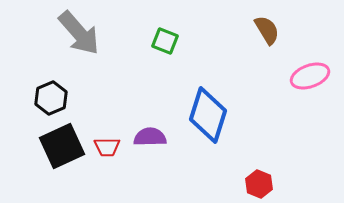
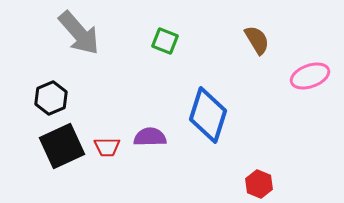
brown semicircle: moved 10 px left, 10 px down
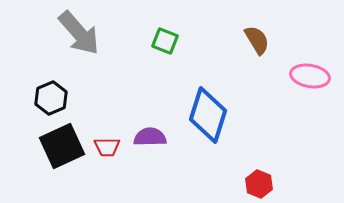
pink ellipse: rotated 30 degrees clockwise
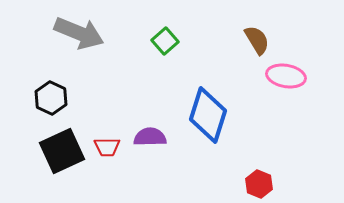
gray arrow: rotated 27 degrees counterclockwise
green square: rotated 28 degrees clockwise
pink ellipse: moved 24 px left
black hexagon: rotated 12 degrees counterclockwise
black square: moved 5 px down
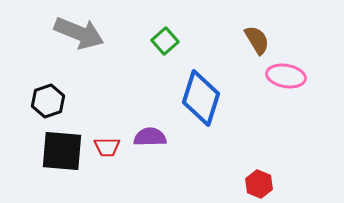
black hexagon: moved 3 px left, 3 px down; rotated 16 degrees clockwise
blue diamond: moved 7 px left, 17 px up
black square: rotated 30 degrees clockwise
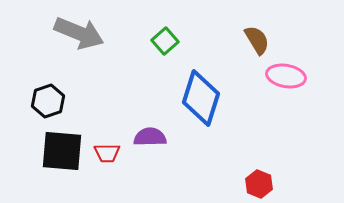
red trapezoid: moved 6 px down
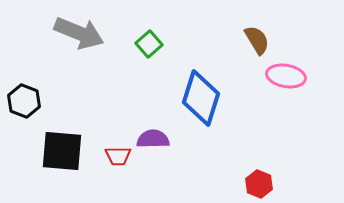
green square: moved 16 px left, 3 px down
black hexagon: moved 24 px left; rotated 20 degrees counterclockwise
purple semicircle: moved 3 px right, 2 px down
red trapezoid: moved 11 px right, 3 px down
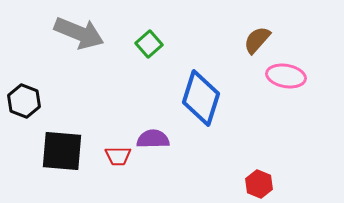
brown semicircle: rotated 108 degrees counterclockwise
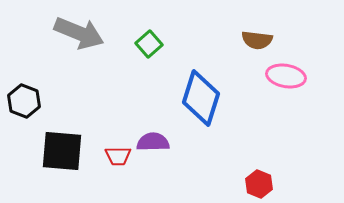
brown semicircle: rotated 124 degrees counterclockwise
purple semicircle: moved 3 px down
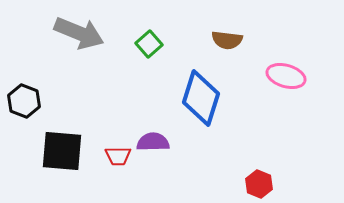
brown semicircle: moved 30 px left
pink ellipse: rotated 6 degrees clockwise
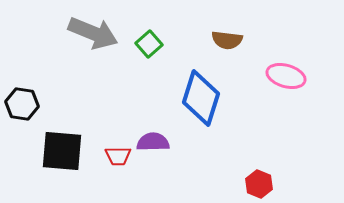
gray arrow: moved 14 px right
black hexagon: moved 2 px left, 3 px down; rotated 12 degrees counterclockwise
